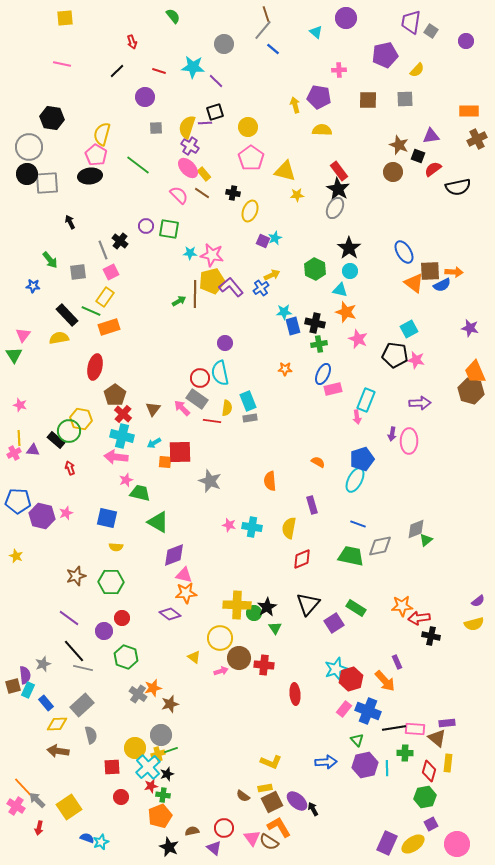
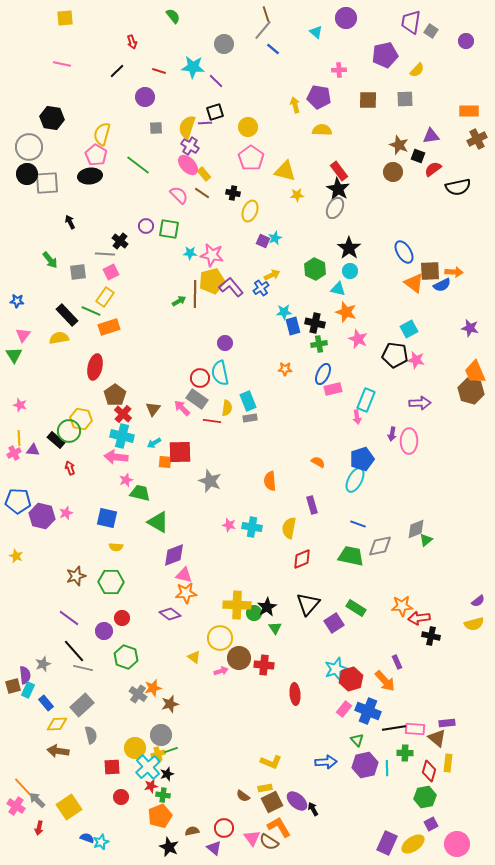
pink ellipse at (188, 168): moved 3 px up
gray line at (103, 250): moved 2 px right, 4 px down; rotated 66 degrees counterclockwise
blue star at (33, 286): moved 16 px left, 15 px down
cyan triangle at (340, 290): moved 2 px left, 1 px up
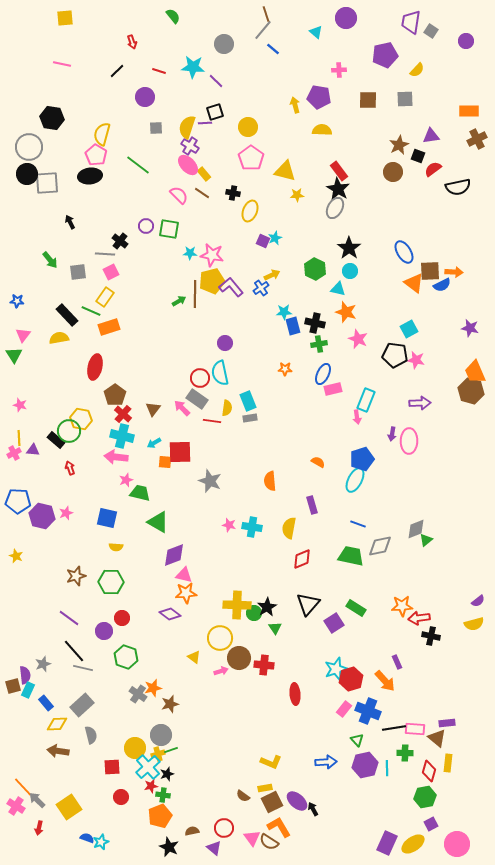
brown star at (399, 145): rotated 24 degrees clockwise
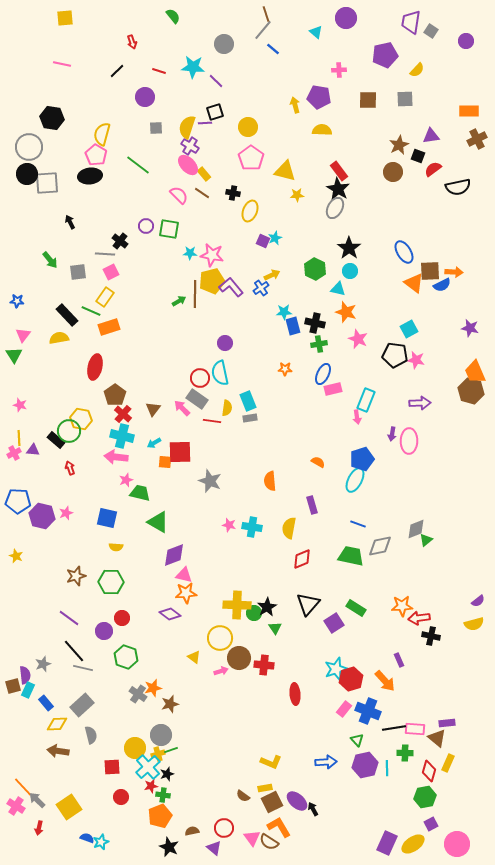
purple rectangle at (397, 662): moved 2 px right, 2 px up
yellow rectangle at (448, 763): rotated 18 degrees clockwise
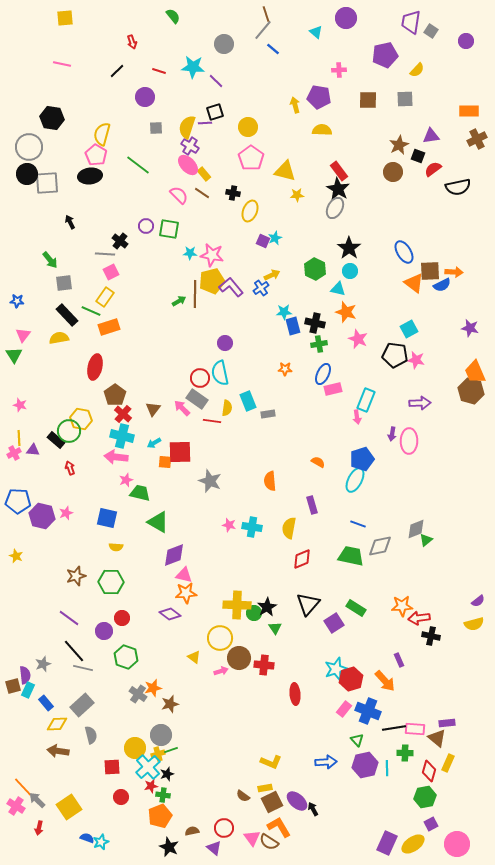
gray square at (78, 272): moved 14 px left, 11 px down
gray rectangle at (250, 418): moved 18 px right, 4 px up
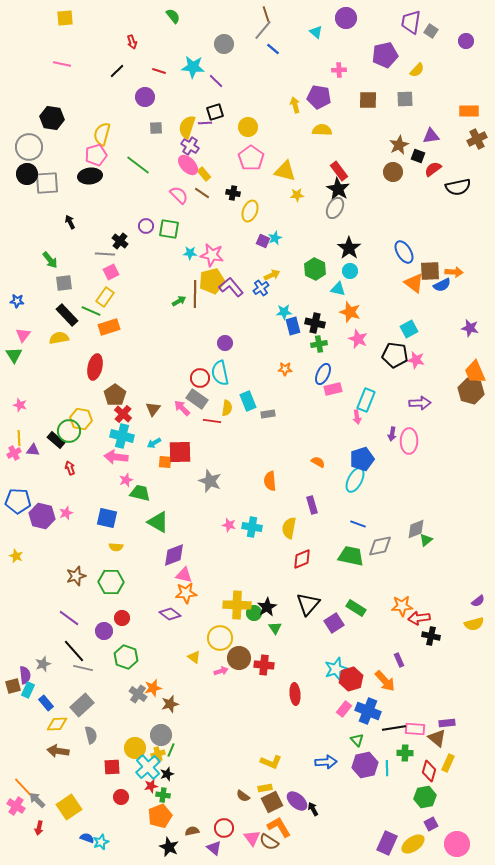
pink pentagon at (96, 155): rotated 25 degrees clockwise
orange star at (346, 312): moved 4 px right
green line at (171, 750): rotated 48 degrees counterclockwise
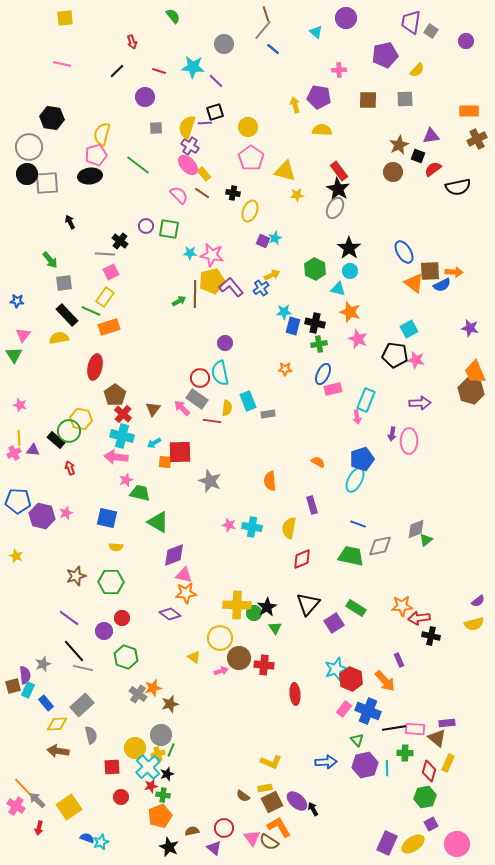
blue rectangle at (293, 326): rotated 30 degrees clockwise
red hexagon at (351, 679): rotated 20 degrees counterclockwise
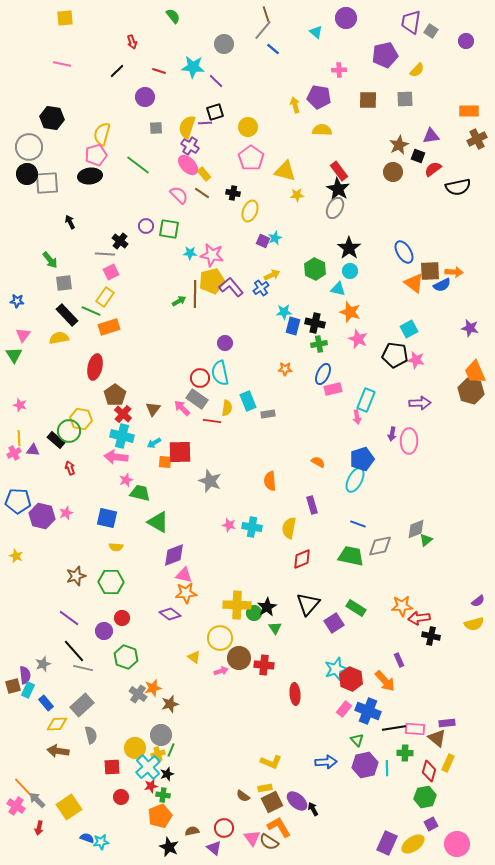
cyan star at (101, 842): rotated 14 degrees clockwise
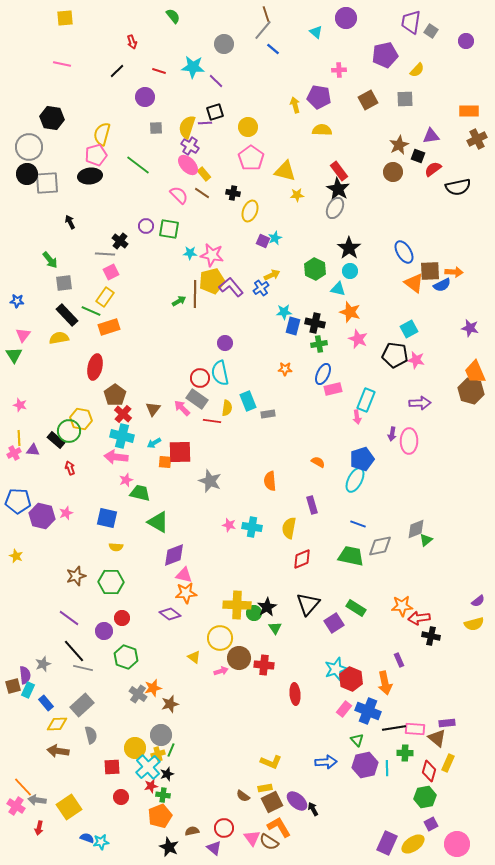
brown square at (368, 100): rotated 30 degrees counterclockwise
orange arrow at (385, 681): moved 2 px down; rotated 30 degrees clockwise
gray arrow at (37, 800): rotated 36 degrees counterclockwise
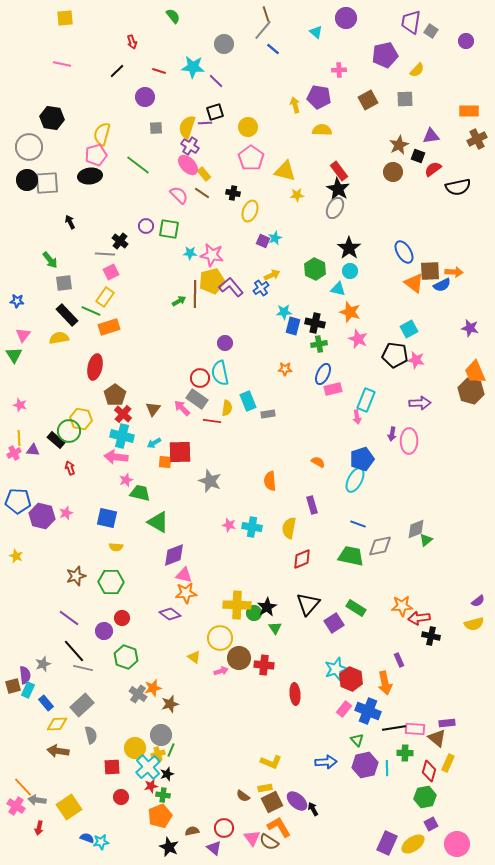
black circle at (27, 174): moved 6 px down
